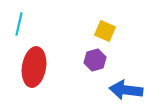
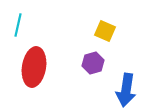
cyan line: moved 1 px left, 1 px down
purple hexagon: moved 2 px left, 3 px down
blue arrow: rotated 88 degrees counterclockwise
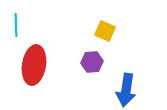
cyan line: moved 2 px left; rotated 15 degrees counterclockwise
purple hexagon: moved 1 px left, 1 px up; rotated 10 degrees clockwise
red ellipse: moved 2 px up
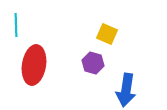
yellow square: moved 2 px right, 3 px down
purple hexagon: moved 1 px right, 1 px down; rotated 20 degrees clockwise
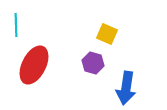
red ellipse: rotated 18 degrees clockwise
blue arrow: moved 2 px up
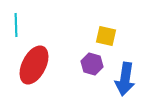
yellow square: moved 1 px left, 2 px down; rotated 10 degrees counterclockwise
purple hexagon: moved 1 px left, 1 px down
blue arrow: moved 1 px left, 9 px up
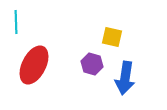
cyan line: moved 3 px up
yellow square: moved 6 px right, 1 px down
blue arrow: moved 1 px up
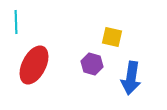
blue arrow: moved 6 px right
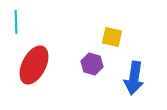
blue arrow: moved 3 px right
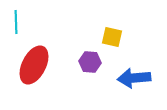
purple hexagon: moved 2 px left, 2 px up; rotated 10 degrees counterclockwise
blue arrow: rotated 76 degrees clockwise
